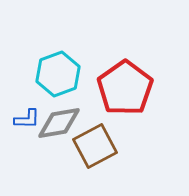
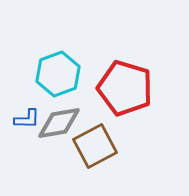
red pentagon: rotated 20 degrees counterclockwise
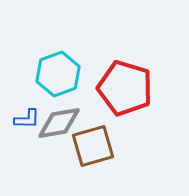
brown square: moved 2 px left; rotated 12 degrees clockwise
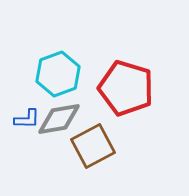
red pentagon: moved 1 px right
gray diamond: moved 4 px up
brown square: rotated 12 degrees counterclockwise
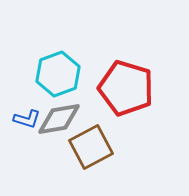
blue L-shape: rotated 16 degrees clockwise
brown square: moved 2 px left, 1 px down
